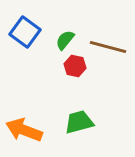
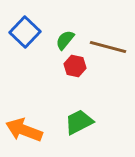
blue square: rotated 8 degrees clockwise
green trapezoid: rotated 12 degrees counterclockwise
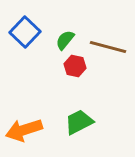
orange arrow: rotated 39 degrees counterclockwise
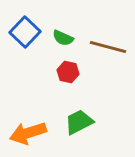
green semicircle: moved 2 px left, 2 px up; rotated 105 degrees counterclockwise
red hexagon: moved 7 px left, 6 px down
orange arrow: moved 4 px right, 3 px down
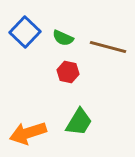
green trapezoid: rotated 148 degrees clockwise
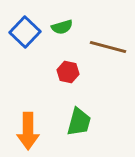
green semicircle: moved 1 px left, 11 px up; rotated 40 degrees counterclockwise
green trapezoid: rotated 16 degrees counterclockwise
orange arrow: moved 2 px up; rotated 72 degrees counterclockwise
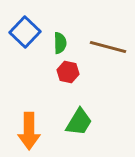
green semicircle: moved 2 px left, 16 px down; rotated 75 degrees counterclockwise
green trapezoid: rotated 16 degrees clockwise
orange arrow: moved 1 px right
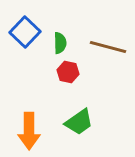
green trapezoid: rotated 24 degrees clockwise
